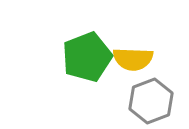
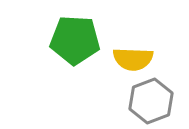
green pentagon: moved 12 px left, 17 px up; rotated 24 degrees clockwise
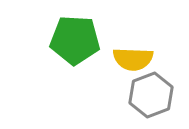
gray hexagon: moved 6 px up
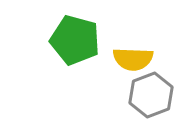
green pentagon: rotated 12 degrees clockwise
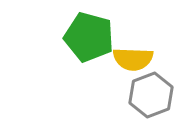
green pentagon: moved 14 px right, 3 px up
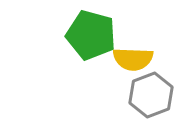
green pentagon: moved 2 px right, 2 px up
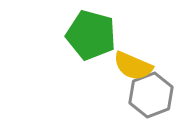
yellow semicircle: moved 7 px down; rotated 21 degrees clockwise
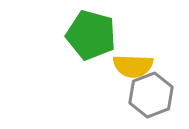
yellow semicircle: rotated 21 degrees counterclockwise
